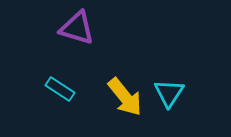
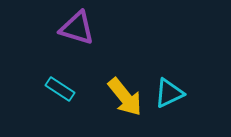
cyan triangle: rotated 32 degrees clockwise
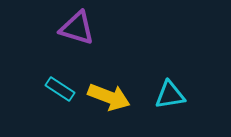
cyan triangle: moved 1 px right, 2 px down; rotated 16 degrees clockwise
yellow arrow: moved 16 px left; rotated 30 degrees counterclockwise
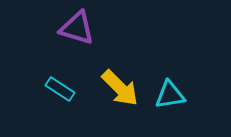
yellow arrow: moved 11 px right, 9 px up; rotated 24 degrees clockwise
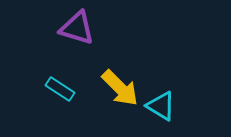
cyan triangle: moved 9 px left, 11 px down; rotated 40 degrees clockwise
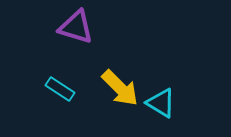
purple triangle: moved 1 px left, 1 px up
cyan triangle: moved 3 px up
